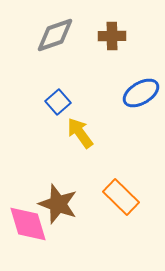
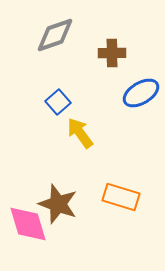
brown cross: moved 17 px down
orange rectangle: rotated 27 degrees counterclockwise
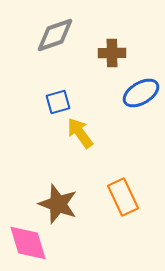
blue square: rotated 25 degrees clockwise
orange rectangle: moved 2 px right; rotated 48 degrees clockwise
pink diamond: moved 19 px down
